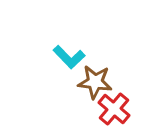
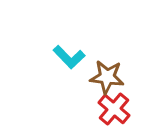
brown star: moved 12 px right, 5 px up
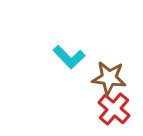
brown star: moved 2 px right, 1 px down
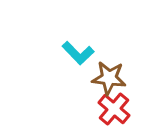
cyan L-shape: moved 9 px right, 4 px up
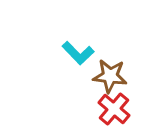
brown star: moved 1 px right, 2 px up
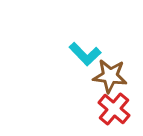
cyan L-shape: moved 7 px right, 1 px down
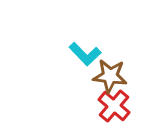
red cross: moved 3 px up
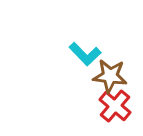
red cross: moved 1 px right
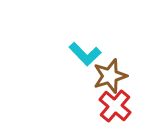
brown star: rotated 24 degrees counterclockwise
